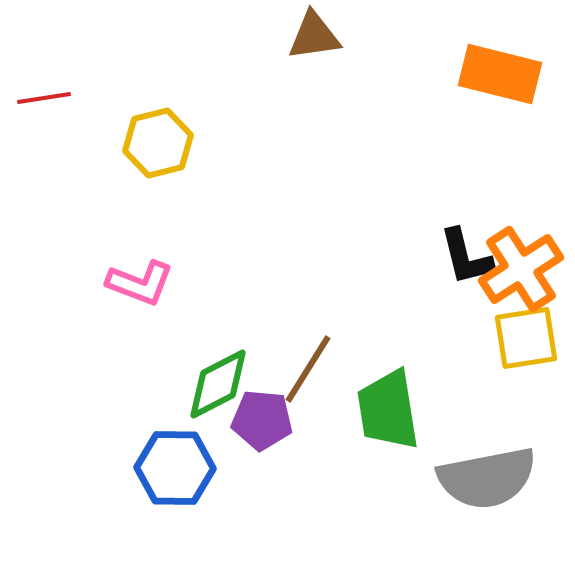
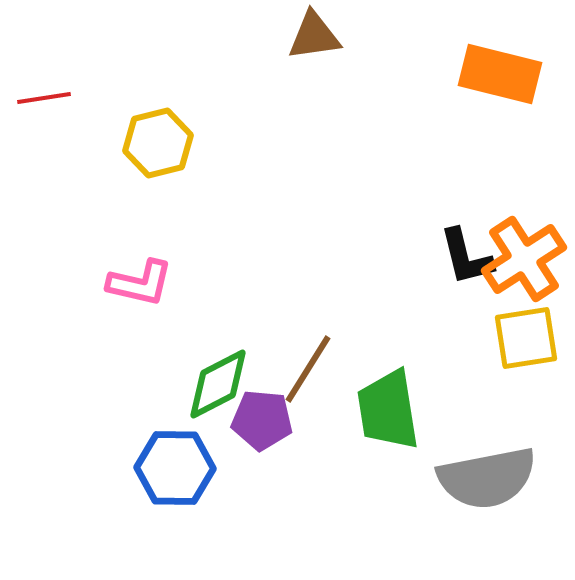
orange cross: moved 3 px right, 10 px up
pink L-shape: rotated 8 degrees counterclockwise
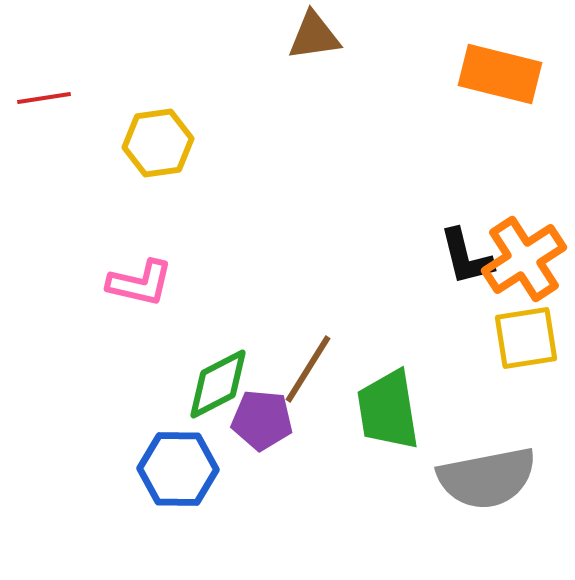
yellow hexagon: rotated 6 degrees clockwise
blue hexagon: moved 3 px right, 1 px down
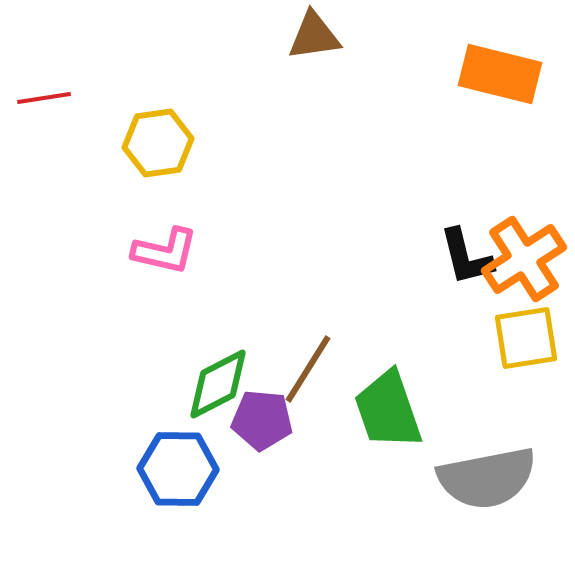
pink L-shape: moved 25 px right, 32 px up
green trapezoid: rotated 10 degrees counterclockwise
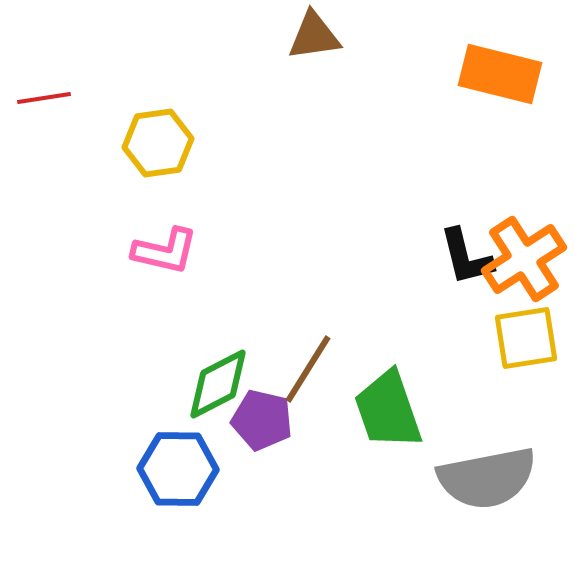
purple pentagon: rotated 8 degrees clockwise
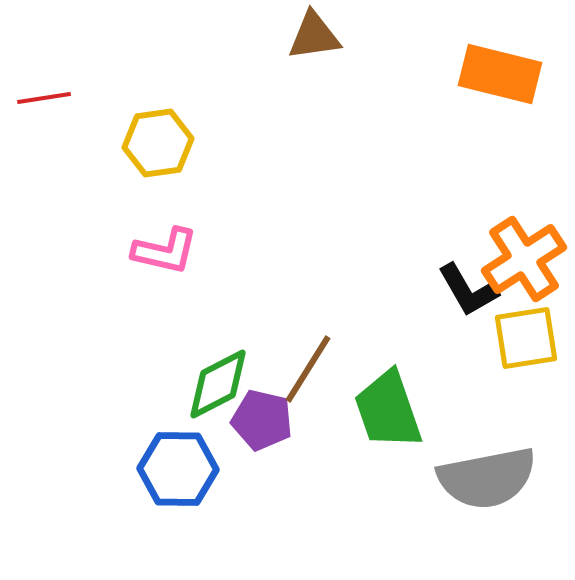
black L-shape: moved 2 px right, 33 px down; rotated 16 degrees counterclockwise
